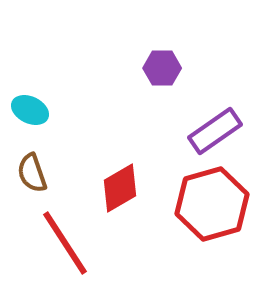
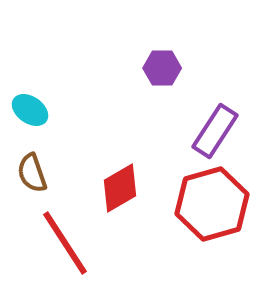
cyan ellipse: rotated 9 degrees clockwise
purple rectangle: rotated 22 degrees counterclockwise
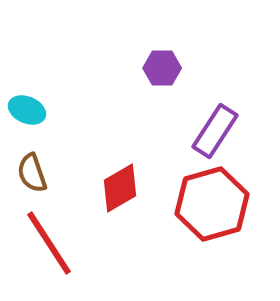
cyan ellipse: moved 3 px left; rotated 12 degrees counterclockwise
red line: moved 16 px left
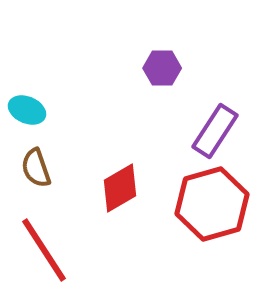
brown semicircle: moved 4 px right, 5 px up
red line: moved 5 px left, 7 px down
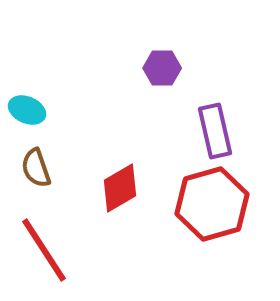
purple rectangle: rotated 46 degrees counterclockwise
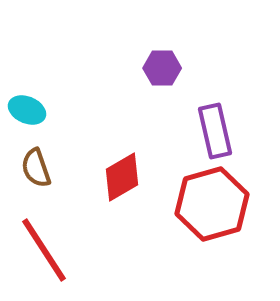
red diamond: moved 2 px right, 11 px up
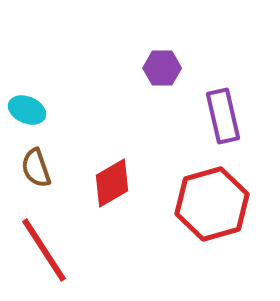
purple rectangle: moved 8 px right, 15 px up
red diamond: moved 10 px left, 6 px down
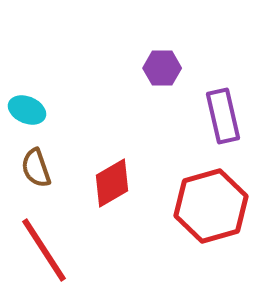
red hexagon: moved 1 px left, 2 px down
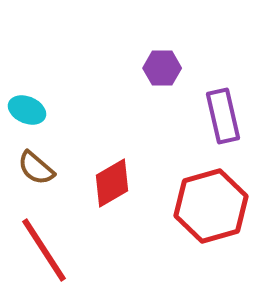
brown semicircle: rotated 30 degrees counterclockwise
